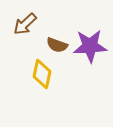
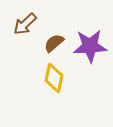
brown semicircle: moved 3 px left, 2 px up; rotated 120 degrees clockwise
yellow diamond: moved 12 px right, 4 px down
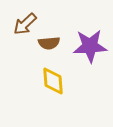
brown semicircle: moved 5 px left; rotated 145 degrees counterclockwise
yellow diamond: moved 1 px left, 3 px down; rotated 16 degrees counterclockwise
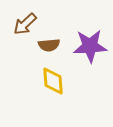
brown semicircle: moved 2 px down
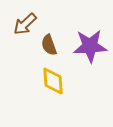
brown semicircle: rotated 75 degrees clockwise
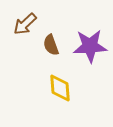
brown semicircle: moved 2 px right
yellow diamond: moved 7 px right, 7 px down
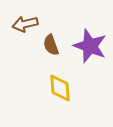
brown arrow: rotated 30 degrees clockwise
purple star: rotated 24 degrees clockwise
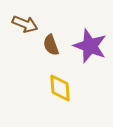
brown arrow: rotated 145 degrees counterclockwise
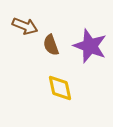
brown arrow: moved 2 px down
yellow diamond: rotated 8 degrees counterclockwise
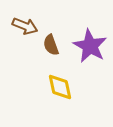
purple star: rotated 8 degrees clockwise
yellow diamond: moved 1 px up
